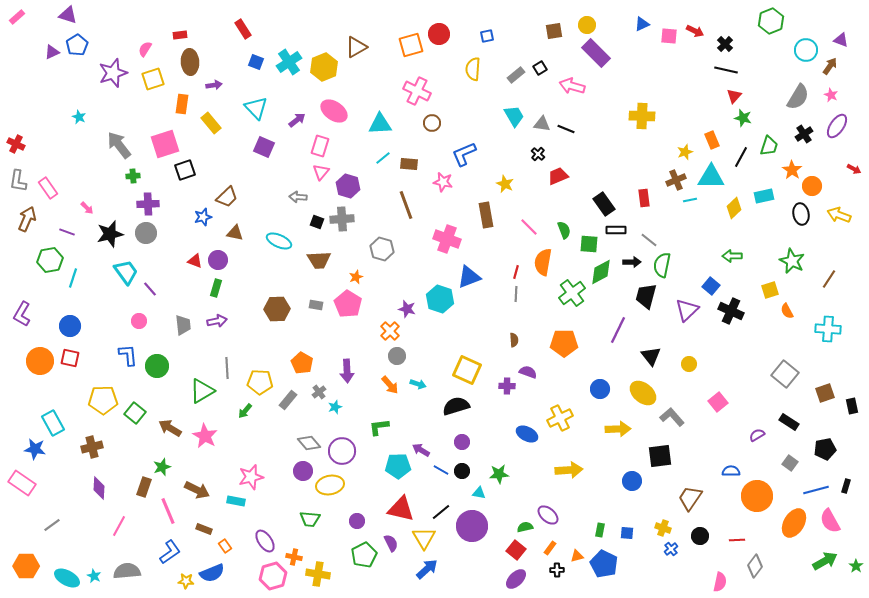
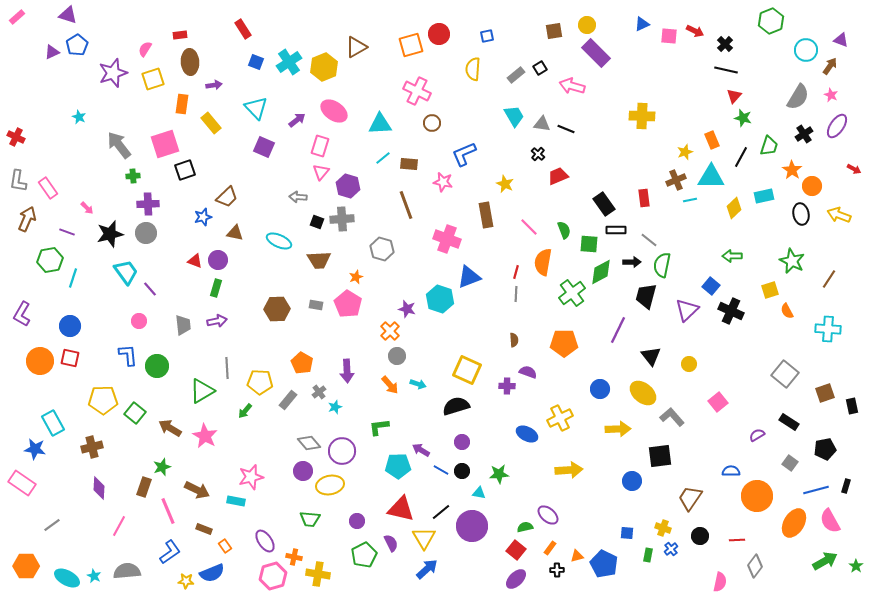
red cross at (16, 144): moved 7 px up
green rectangle at (600, 530): moved 48 px right, 25 px down
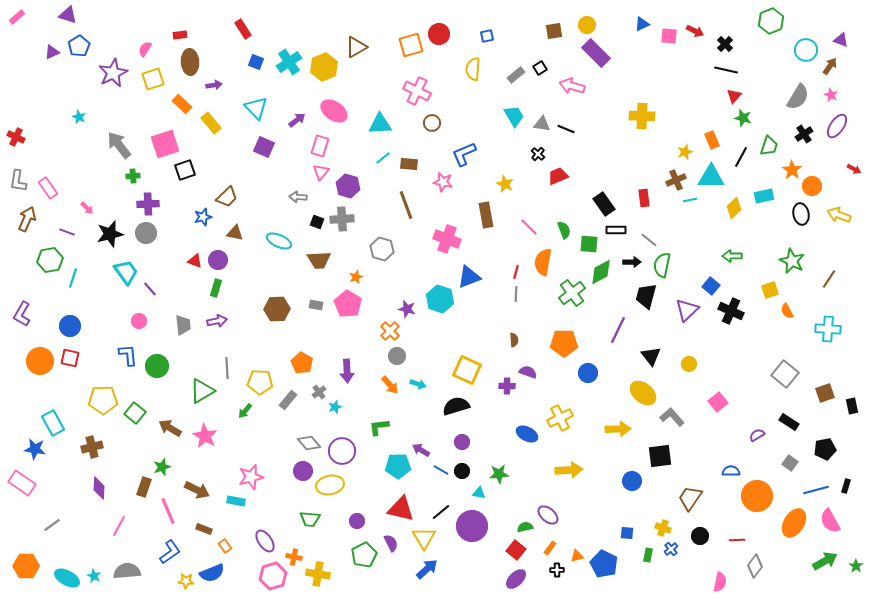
blue pentagon at (77, 45): moved 2 px right, 1 px down
purple star at (113, 73): rotated 8 degrees counterclockwise
orange rectangle at (182, 104): rotated 54 degrees counterclockwise
blue circle at (600, 389): moved 12 px left, 16 px up
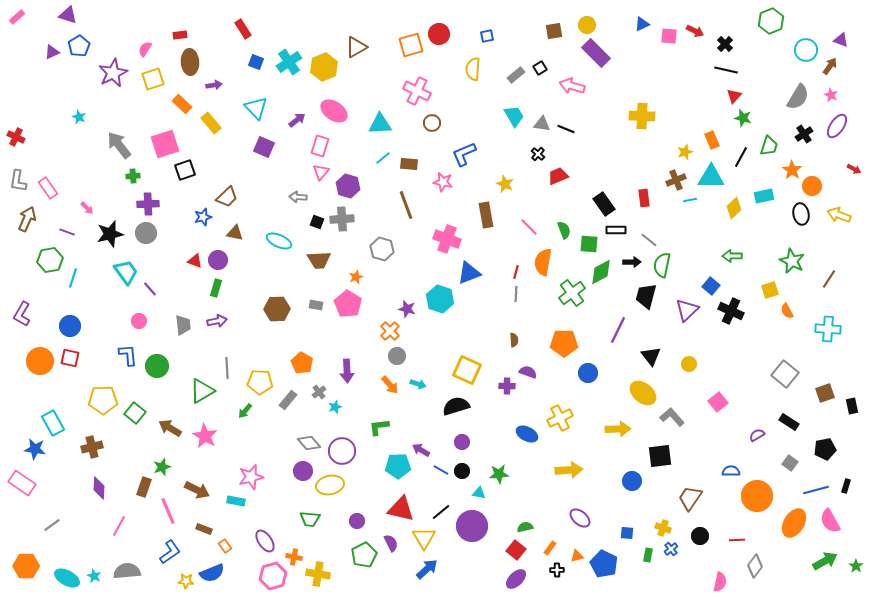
blue triangle at (469, 277): moved 4 px up
purple ellipse at (548, 515): moved 32 px right, 3 px down
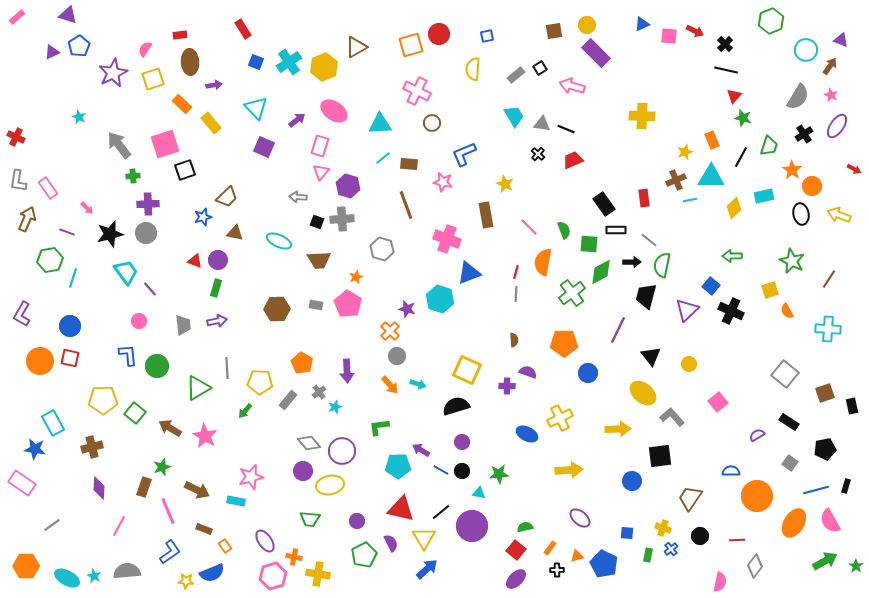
red trapezoid at (558, 176): moved 15 px right, 16 px up
green triangle at (202, 391): moved 4 px left, 3 px up
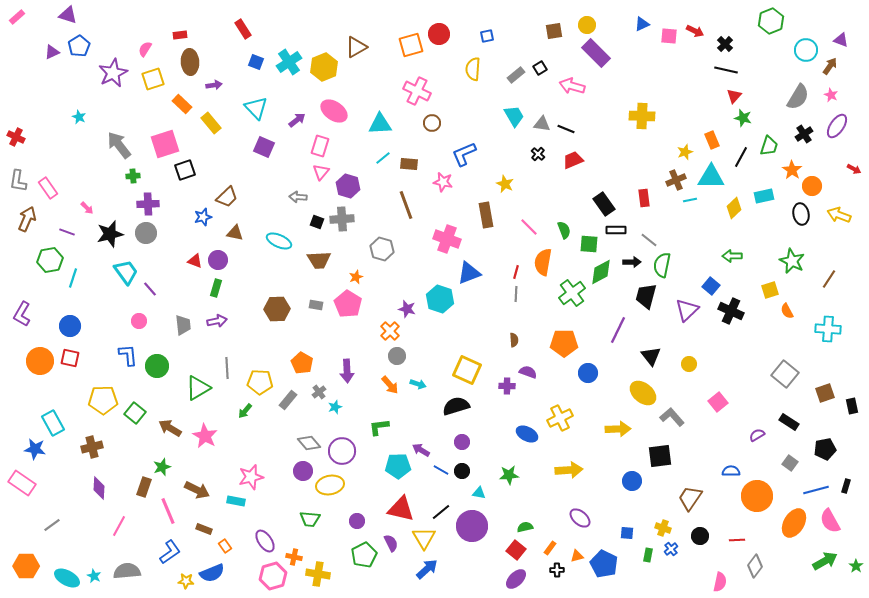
green star at (499, 474): moved 10 px right, 1 px down
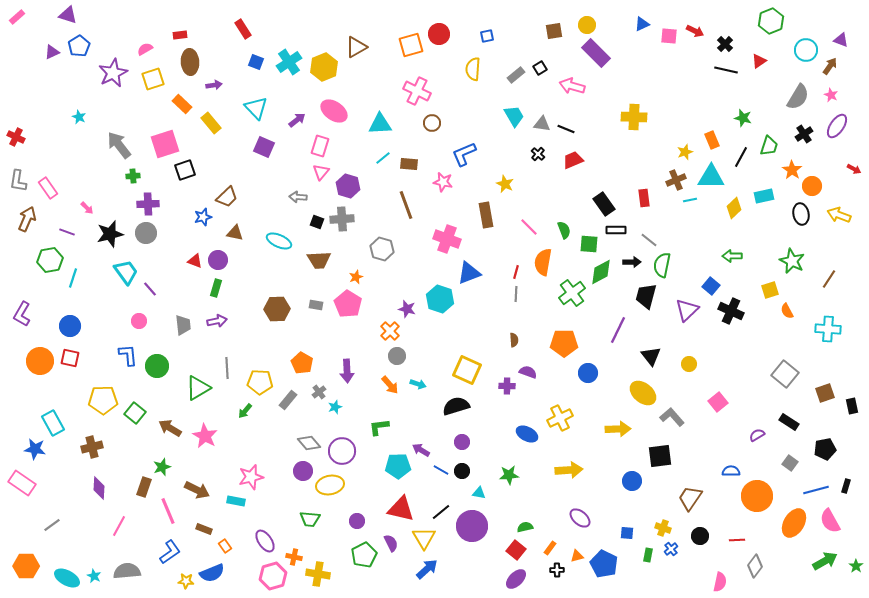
pink semicircle at (145, 49): rotated 28 degrees clockwise
red triangle at (734, 96): moved 25 px right, 35 px up; rotated 14 degrees clockwise
yellow cross at (642, 116): moved 8 px left, 1 px down
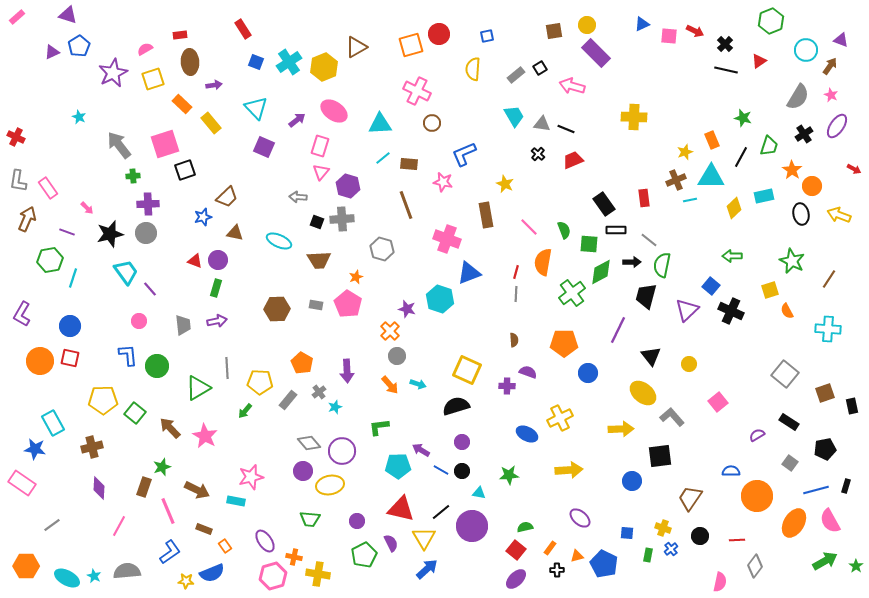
brown arrow at (170, 428): rotated 15 degrees clockwise
yellow arrow at (618, 429): moved 3 px right
